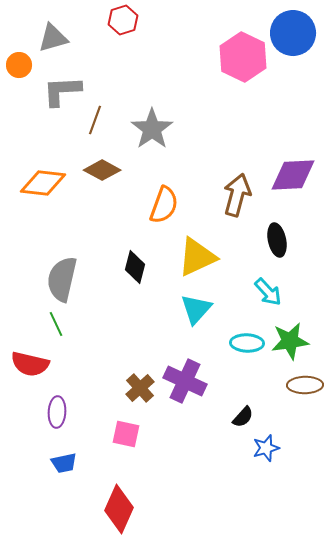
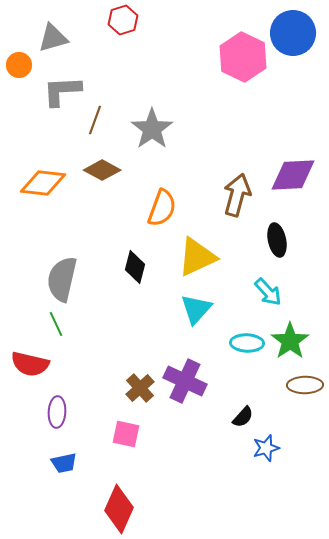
orange semicircle: moved 2 px left, 3 px down
green star: rotated 27 degrees counterclockwise
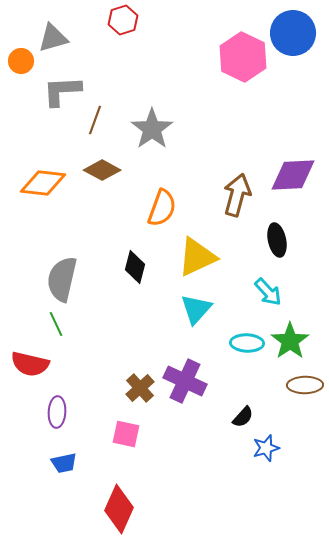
orange circle: moved 2 px right, 4 px up
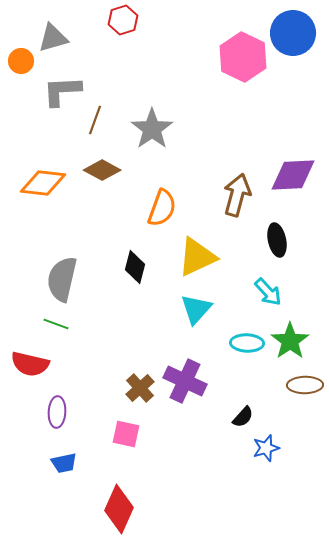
green line: rotated 45 degrees counterclockwise
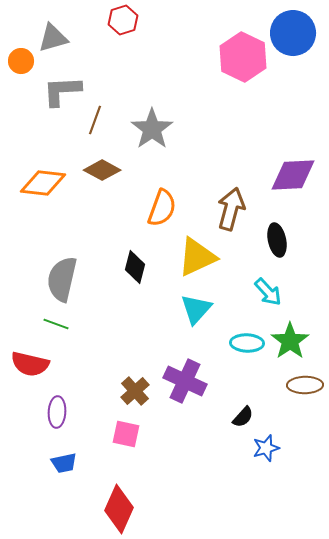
brown arrow: moved 6 px left, 14 px down
brown cross: moved 5 px left, 3 px down
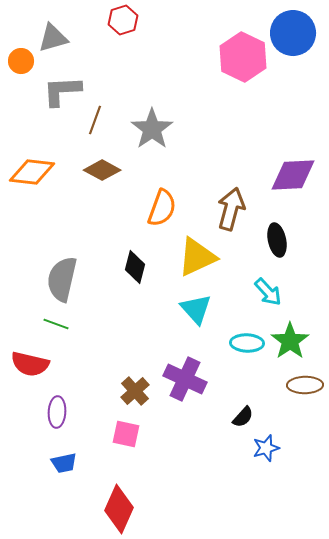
orange diamond: moved 11 px left, 11 px up
cyan triangle: rotated 24 degrees counterclockwise
purple cross: moved 2 px up
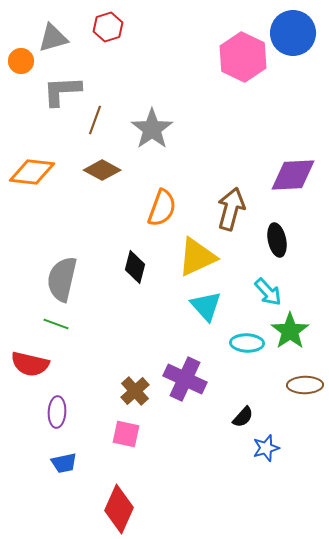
red hexagon: moved 15 px left, 7 px down
cyan triangle: moved 10 px right, 3 px up
green star: moved 10 px up
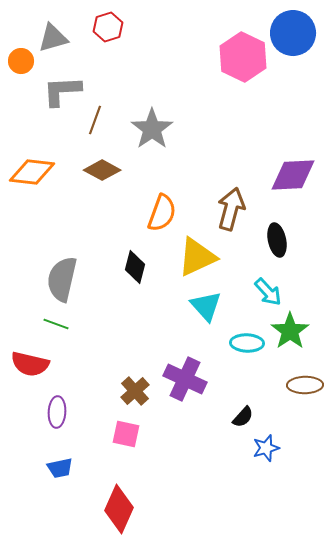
orange semicircle: moved 5 px down
blue trapezoid: moved 4 px left, 5 px down
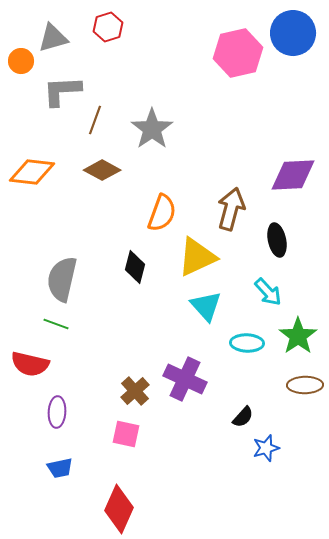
pink hexagon: moved 5 px left, 4 px up; rotated 21 degrees clockwise
green star: moved 8 px right, 5 px down
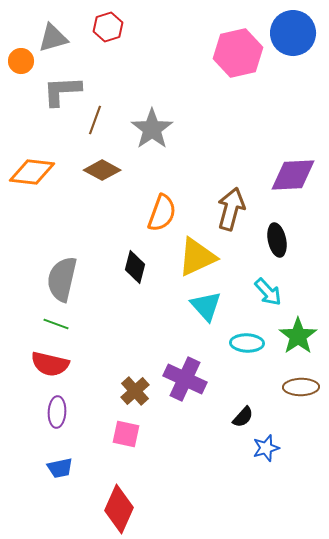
red semicircle: moved 20 px right
brown ellipse: moved 4 px left, 2 px down
